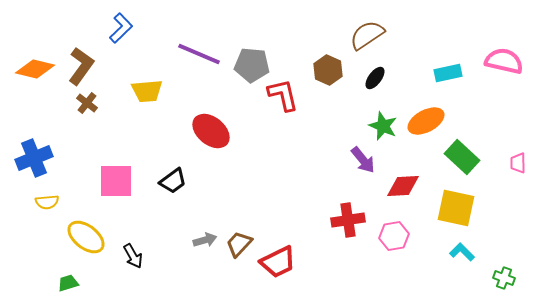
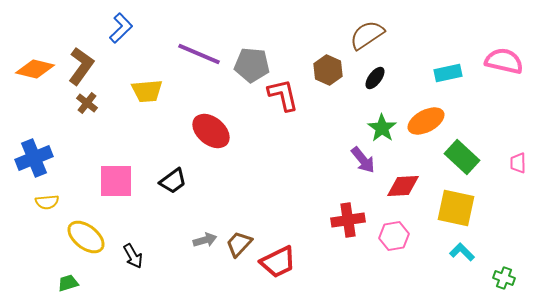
green star: moved 1 px left, 2 px down; rotated 12 degrees clockwise
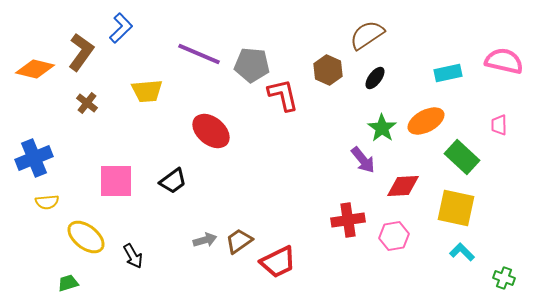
brown L-shape: moved 14 px up
pink trapezoid: moved 19 px left, 38 px up
brown trapezoid: moved 3 px up; rotated 12 degrees clockwise
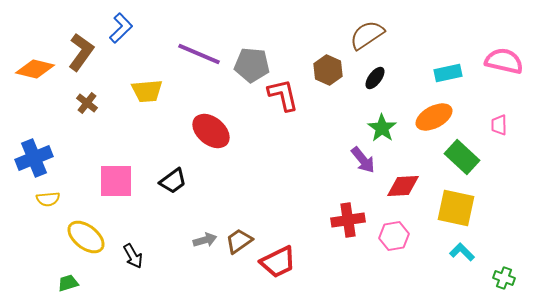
orange ellipse: moved 8 px right, 4 px up
yellow semicircle: moved 1 px right, 3 px up
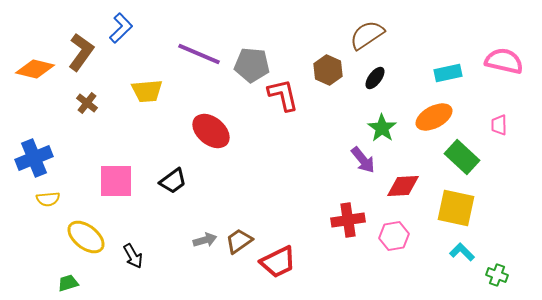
green cross: moved 7 px left, 3 px up
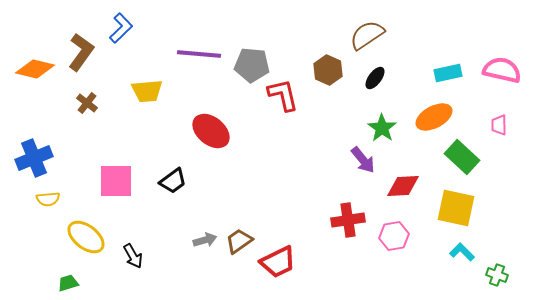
purple line: rotated 18 degrees counterclockwise
pink semicircle: moved 2 px left, 9 px down
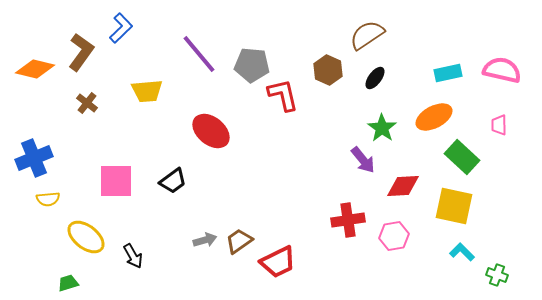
purple line: rotated 45 degrees clockwise
yellow square: moved 2 px left, 2 px up
